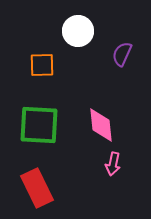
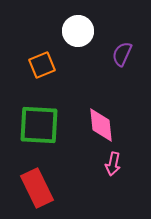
orange square: rotated 20 degrees counterclockwise
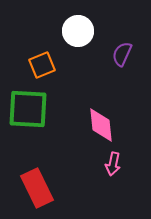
green square: moved 11 px left, 16 px up
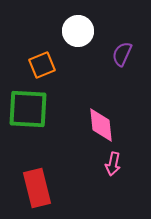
red rectangle: rotated 12 degrees clockwise
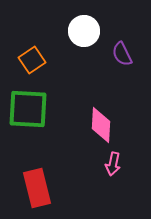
white circle: moved 6 px right
purple semicircle: rotated 50 degrees counterclockwise
orange square: moved 10 px left, 5 px up; rotated 12 degrees counterclockwise
pink diamond: rotated 9 degrees clockwise
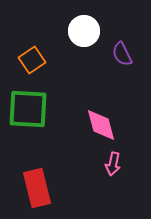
pink diamond: rotated 18 degrees counterclockwise
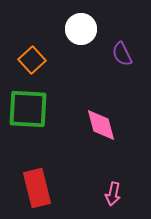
white circle: moved 3 px left, 2 px up
orange square: rotated 8 degrees counterclockwise
pink arrow: moved 30 px down
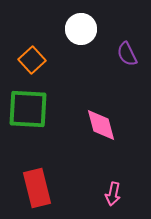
purple semicircle: moved 5 px right
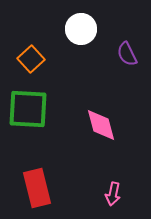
orange square: moved 1 px left, 1 px up
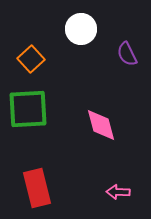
green square: rotated 6 degrees counterclockwise
pink arrow: moved 5 px right, 2 px up; rotated 80 degrees clockwise
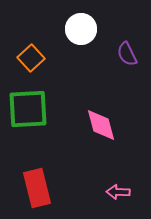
orange square: moved 1 px up
